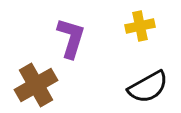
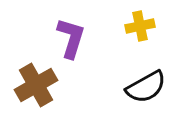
black semicircle: moved 2 px left
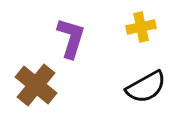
yellow cross: moved 1 px right, 1 px down
brown cross: rotated 21 degrees counterclockwise
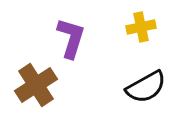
brown cross: rotated 18 degrees clockwise
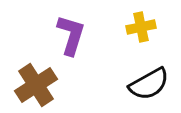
purple L-shape: moved 3 px up
black semicircle: moved 3 px right, 3 px up
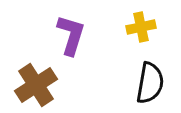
black semicircle: moved 1 px right, 1 px up; rotated 51 degrees counterclockwise
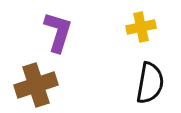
purple L-shape: moved 13 px left, 3 px up
brown cross: rotated 15 degrees clockwise
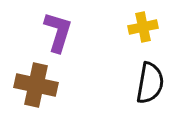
yellow cross: moved 2 px right
brown cross: rotated 30 degrees clockwise
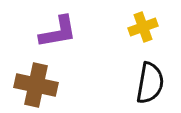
yellow cross: rotated 8 degrees counterclockwise
purple L-shape: rotated 63 degrees clockwise
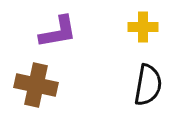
yellow cross: rotated 20 degrees clockwise
black semicircle: moved 2 px left, 2 px down
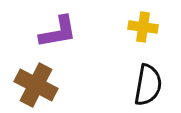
yellow cross: rotated 8 degrees clockwise
brown cross: rotated 15 degrees clockwise
